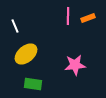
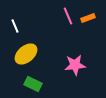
pink line: rotated 24 degrees counterclockwise
green rectangle: rotated 18 degrees clockwise
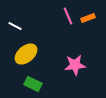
white line: rotated 40 degrees counterclockwise
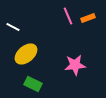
white line: moved 2 px left, 1 px down
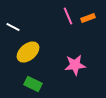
yellow ellipse: moved 2 px right, 2 px up
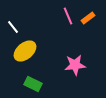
orange rectangle: rotated 16 degrees counterclockwise
white line: rotated 24 degrees clockwise
yellow ellipse: moved 3 px left, 1 px up
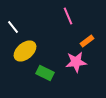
orange rectangle: moved 1 px left, 23 px down
pink star: moved 1 px right, 3 px up
green rectangle: moved 12 px right, 11 px up
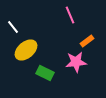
pink line: moved 2 px right, 1 px up
yellow ellipse: moved 1 px right, 1 px up
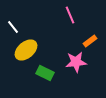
orange rectangle: moved 3 px right
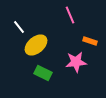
white line: moved 6 px right
orange rectangle: rotated 56 degrees clockwise
yellow ellipse: moved 10 px right, 5 px up
green rectangle: moved 2 px left
